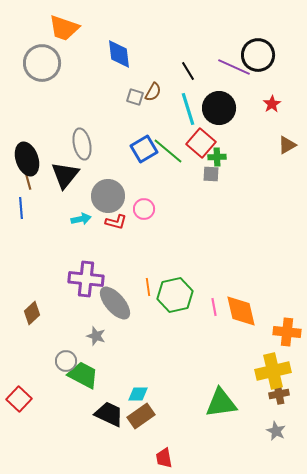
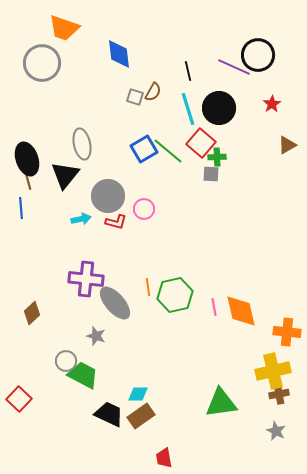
black line at (188, 71): rotated 18 degrees clockwise
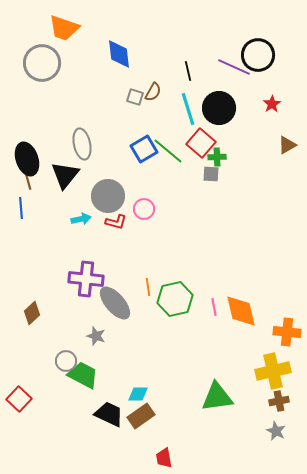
green hexagon at (175, 295): moved 4 px down
brown cross at (279, 394): moved 7 px down
green triangle at (221, 403): moved 4 px left, 6 px up
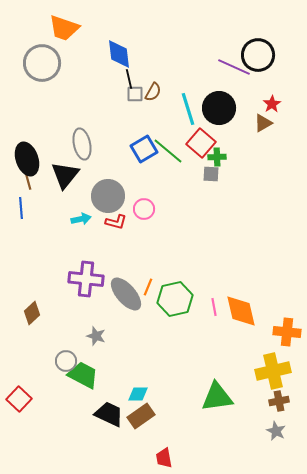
black line at (188, 71): moved 59 px left, 8 px down
gray square at (135, 97): moved 3 px up; rotated 18 degrees counterclockwise
brown triangle at (287, 145): moved 24 px left, 22 px up
orange line at (148, 287): rotated 30 degrees clockwise
gray ellipse at (115, 303): moved 11 px right, 9 px up
